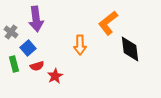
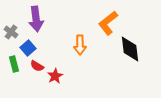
red semicircle: rotated 48 degrees clockwise
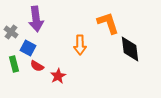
orange L-shape: rotated 110 degrees clockwise
blue square: rotated 21 degrees counterclockwise
red star: moved 3 px right
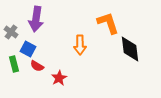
purple arrow: rotated 15 degrees clockwise
blue square: moved 1 px down
red star: moved 1 px right, 2 px down
